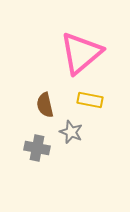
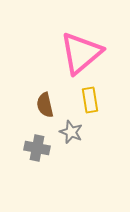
yellow rectangle: rotated 70 degrees clockwise
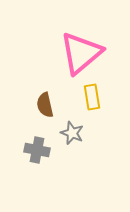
yellow rectangle: moved 2 px right, 3 px up
gray star: moved 1 px right, 1 px down
gray cross: moved 2 px down
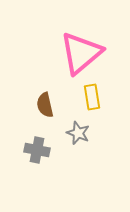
gray star: moved 6 px right
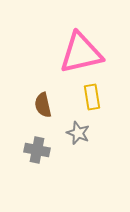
pink triangle: rotated 27 degrees clockwise
brown semicircle: moved 2 px left
